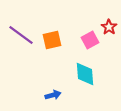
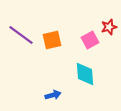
red star: rotated 21 degrees clockwise
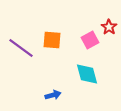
red star: rotated 21 degrees counterclockwise
purple line: moved 13 px down
orange square: rotated 18 degrees clockwise
cyan diamond: moved 2 px right; rotated 10 degrees counterclockwise
